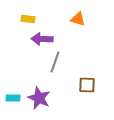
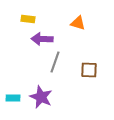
orange triangle: moved 4 px down
brown square: moved 2 px right, 15 px up
purple star: moved 2 px right, 1 px up
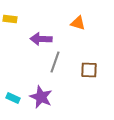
yellow rectangle: moved 18 px left
purple arrow: moved 1 px left
cyan rectangle: rotated 24 degrees clockwise
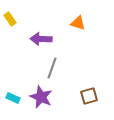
yellow rectangle: rotated 48 degrees clockwise
gray line: moved 3 px left, 6 px down
brown square: moved 26 px down; rotated 18 degrees counterclockwise
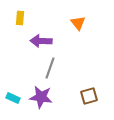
yellow rectangle: moved 10 px right, 1 px up; rotated 40 degrees clockwise
orange triangle: rotated 35 degrees clockwise
purple arrow: moved 2 px down
gray line: moved 2 px left
purple star: rotated 15 degrees counterclockwise
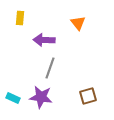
purple arrow: moved 3 px right, 1 px up
brown square: moved 1 px left
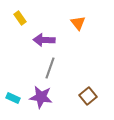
yellow rectangle: rotated 40 degrees counterclockwise
brown square: rotated 24 degrees counterclockwise
